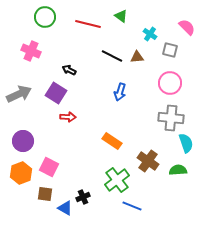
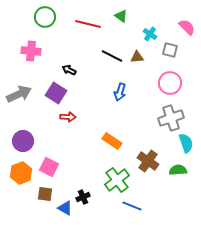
pink cross: rotated 18 degrees counterclockwise
gray cross: rotated 25 degrees counterclockwise
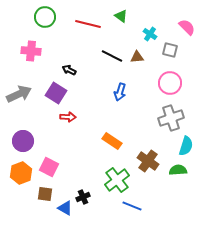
cyan semicircle: moved 3 px down; rotated 36 degrees clockwise
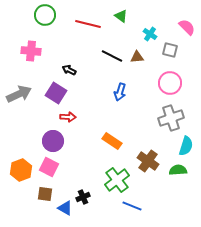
green circle: moved 2 px up
purple circle: moved 30 px right
orange hexagon: moved 3 px up
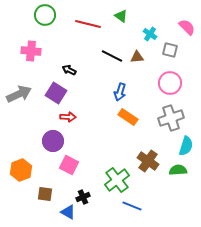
orange rectangle: moved 16 px right, 24 px up
pink square: moved 20 px right, 2 px up
blue triangle: moved 3 px right, 4 px down
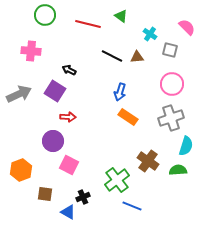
pink circle: moved 2 px right, 1 px down
purple square: moved 1 px left, 2 px up
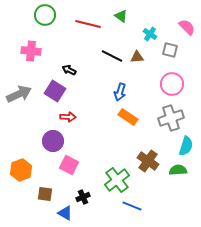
blue triangle: moved 3 px left, 1 px down
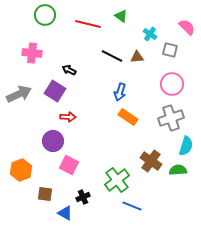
pink cross: moved 1 px right, 2 px down
brown cross: moved 3 px right
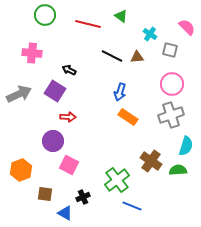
gray cross: moved 3 px up
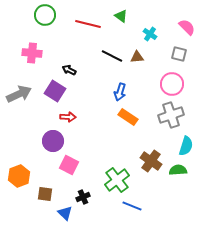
gray square: moved 9 px right, 4 px down
orange hexagon: moved 2 px left, 6 px down
blue triangle: rotated 14 degrees clockwise
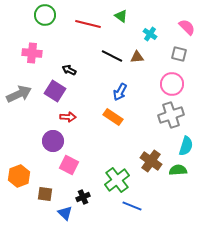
blue arrow: rotated 12 degrees clockwise
orange rectangle: moved 15 px left
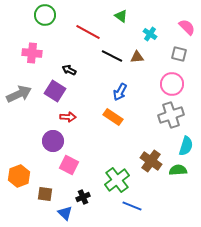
red line: moved 8 px down; rotated 15 degrees clockwise
